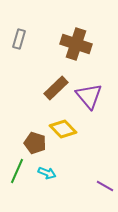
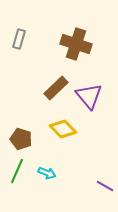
brown pentagon: moved 14 px left, 4 px up
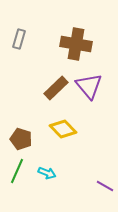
brown cross: rotated 8 degrees counterclockwise
purple triangle: moved 10 px up
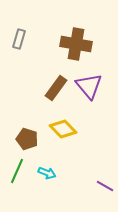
brown rectangle: rotated 10 degrees counterclockwise
brown pentagon: moved 6 px right
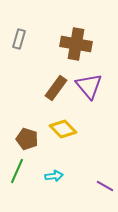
cyan arrow: moved 7 px right, 3 px down; rotated 30 degrees counterclockwise
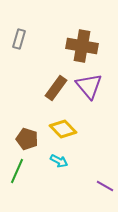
brown cross: moved 6 px right, 2 px down
cyan arrow: moved 5 px right, 15 px up; rotated 36 degrees clockwise
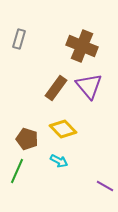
brown cross: rotated 12 degrees clockwise
